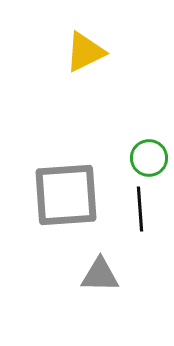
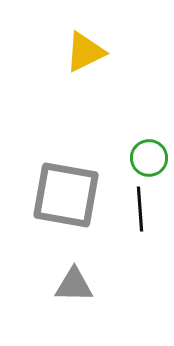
gray square: rotated 14 degrees clockwise
gray triangle: moved 26 px left, 10 px down
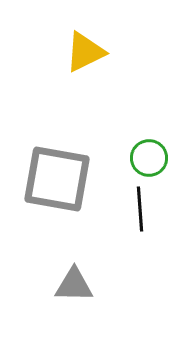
gray square: moved 9 px left, 16 px up
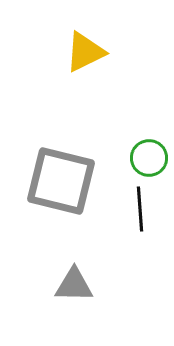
gray square: moved 4 px right, 2 px down; rotated 4 degrees clockwise
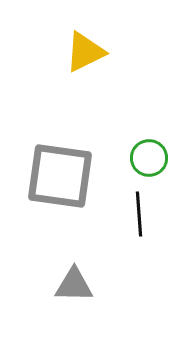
gray square: moved 1 px left, 5 px up; rotated 6 degrees counterclockwise
black line: moved 1 px left, 5 px down
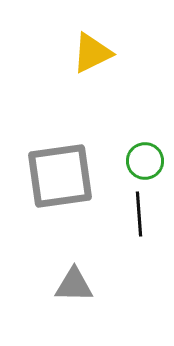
yellow triangle: moved 7 px right, 1 px down
green circle: moved 4 px left, 3 px down
gray square: rotated 16 degrees counterclockwise
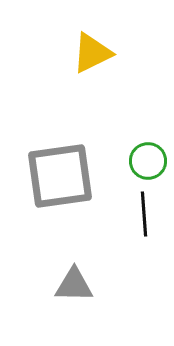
green circle: moved 3 px right
black line: moved 5 px right
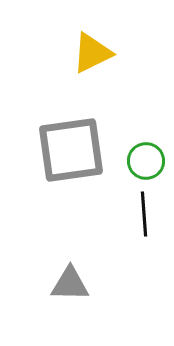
green circle: moved 2 px left
gray square: moved 11 px right, 26 px up
gray triangle: moved 4 px left, 1 px up
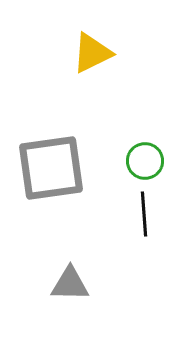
gray square: moved 20 px left, 18 px down
green circle: moved 1 px left
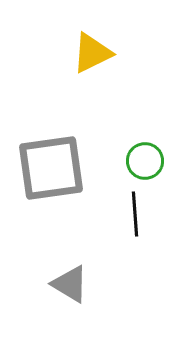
black line: moved 9 px left
gray triangle: rotated 30 degrees clockwise
